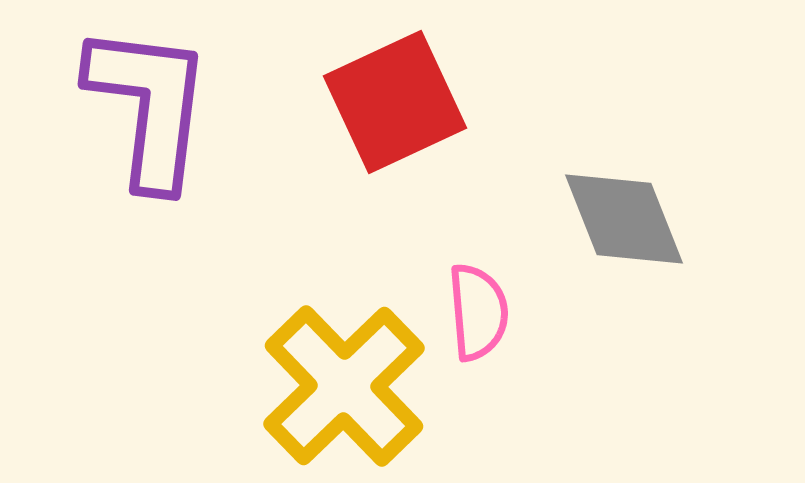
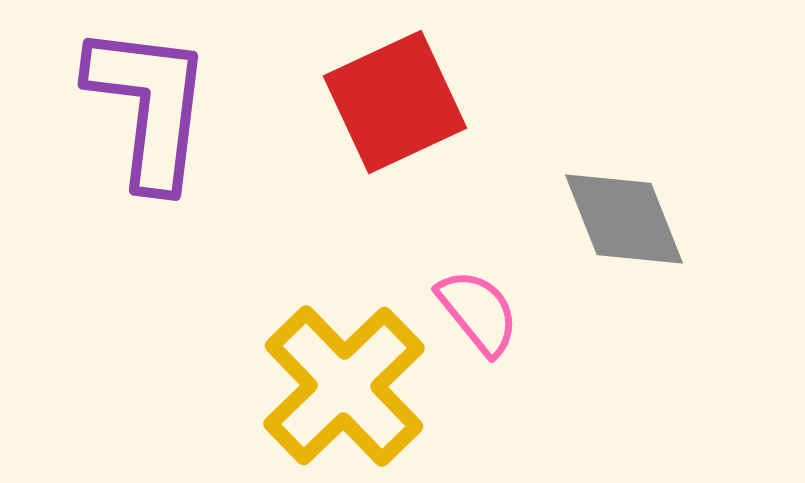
pink semicircle: rotated 34 degrees counterclockwise
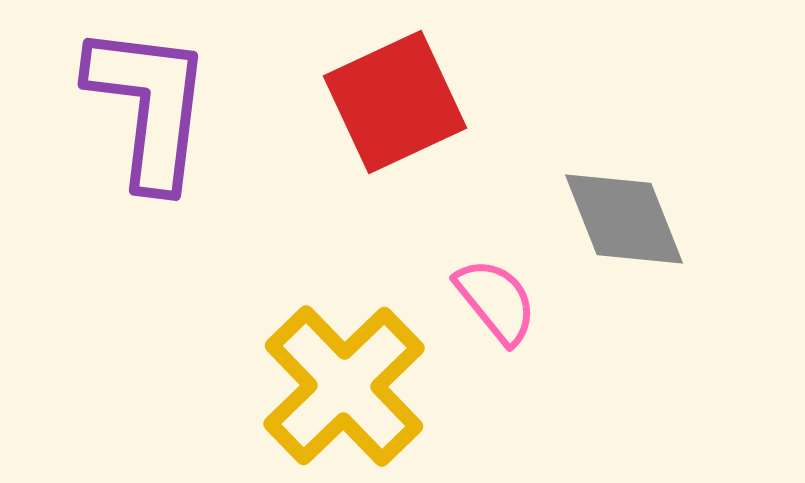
pink semicircle: moved 18 px right, 11 px up
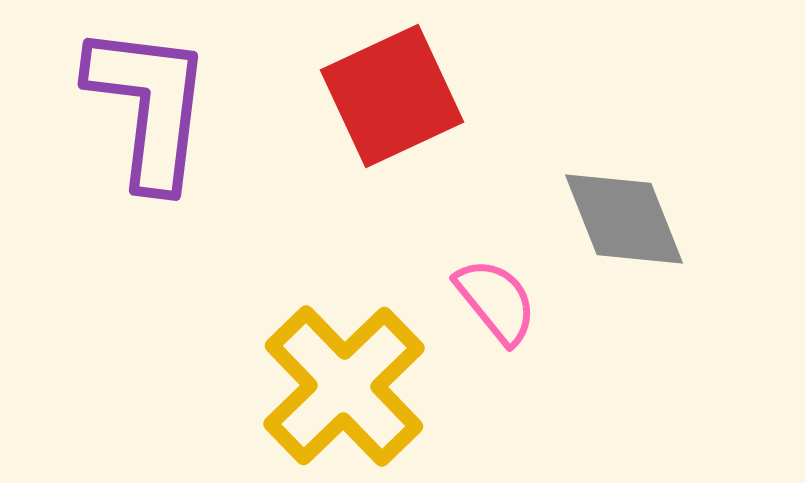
red square: moved 3 px left, 6 px up
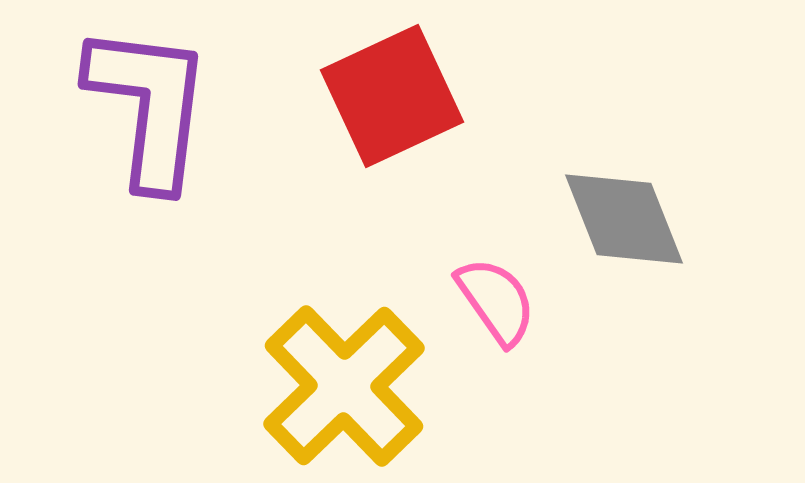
pink semicircle: rotated 4 degrees clockwise
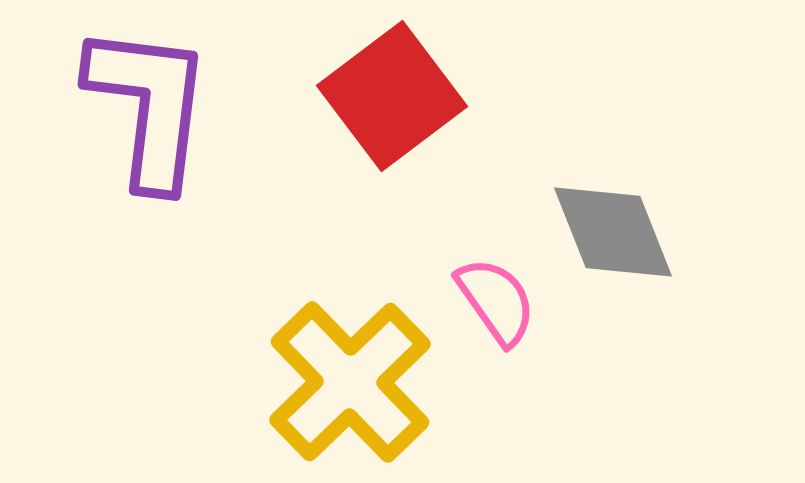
red square: rotated 12 degrees counterclockwise
gray diamond: moved 11 px left, 13 px down
yellow cross: moved 6 px right, 4 px up
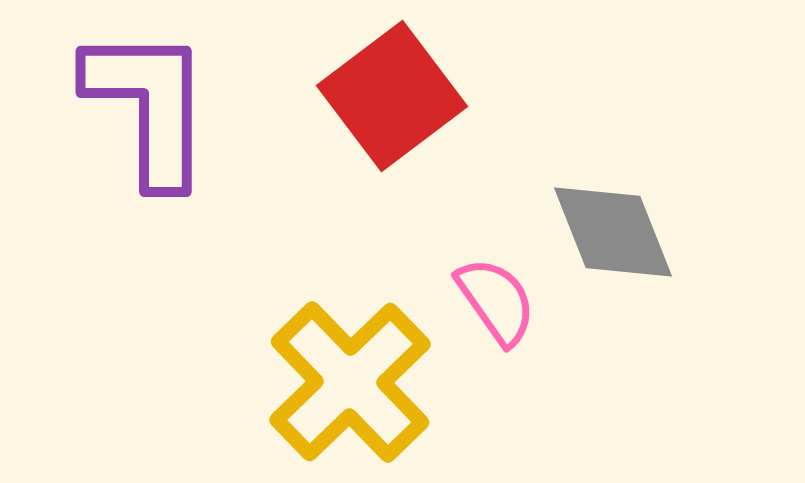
purple L-shape: rotated 7 degrees counterclockwise
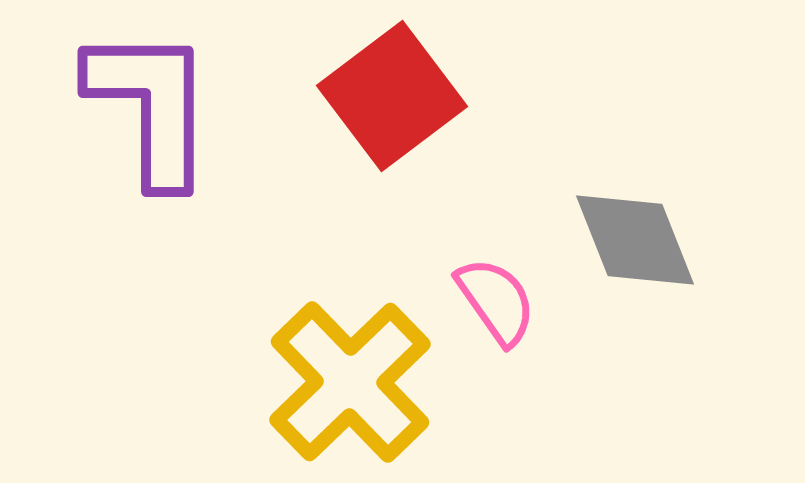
purple L-shape: moved 2 px right
gray diamond: moved 22 px right, 8 px down
